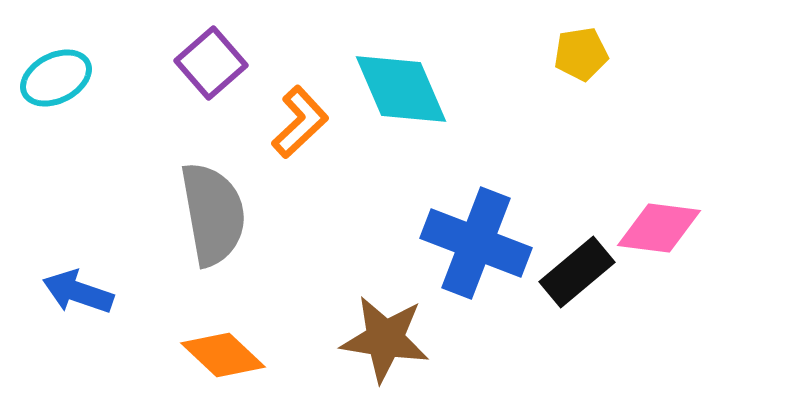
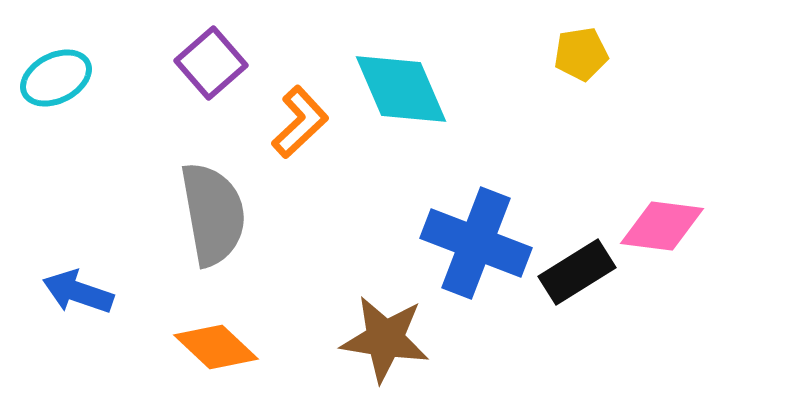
pink diamond: moved 3 px right, 2 px up
black rectangle: rotated 8 degrees clockwise
orange diamond: moved 7 px left, 8 px up
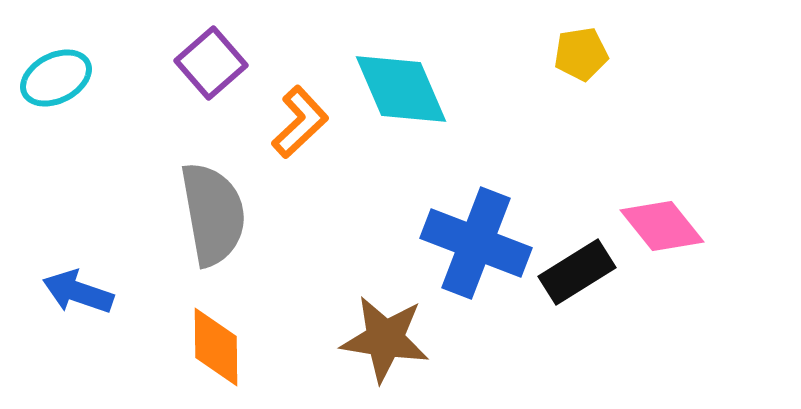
pink diamond: rotated 44 degrees clockwise
orange diamond: rotated 46 degrees clockwise
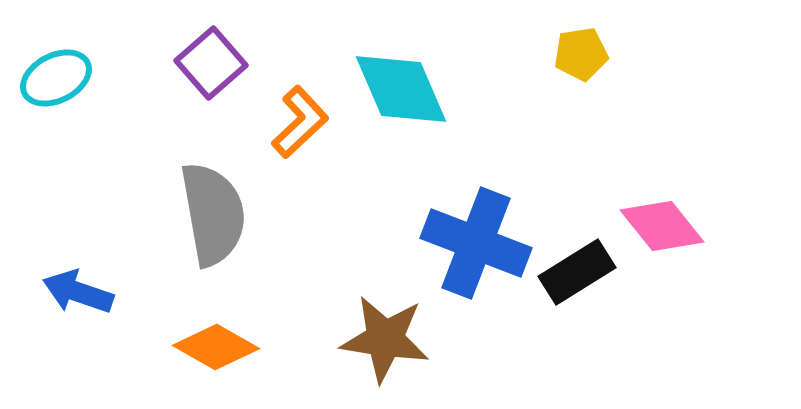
orange diamond: rotated 60 degrees counterclockwise
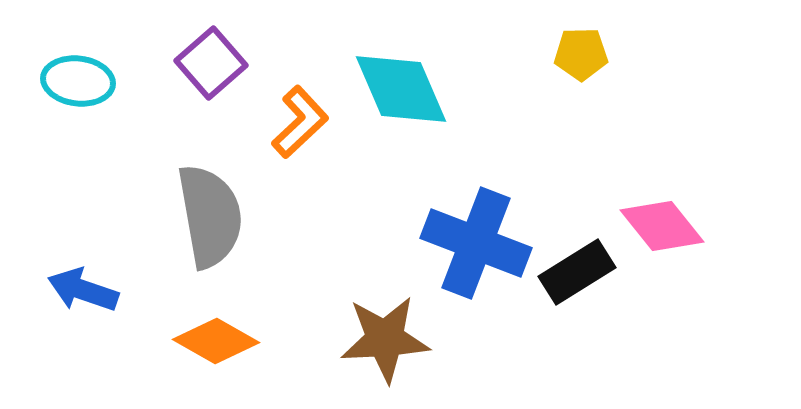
yellow pentagon: rotated 8 degrees clockwise
cyan ellipse: moved 22 px right, 3 px down; rotated 34 degrees clockwise
gray semicircle: moved 3 px left, 2 px down
blue arrow: moved 5 px right, 2 px up
brown star: rotated 12 degrees counterclockwise
orange diamond: moved 6 px up
